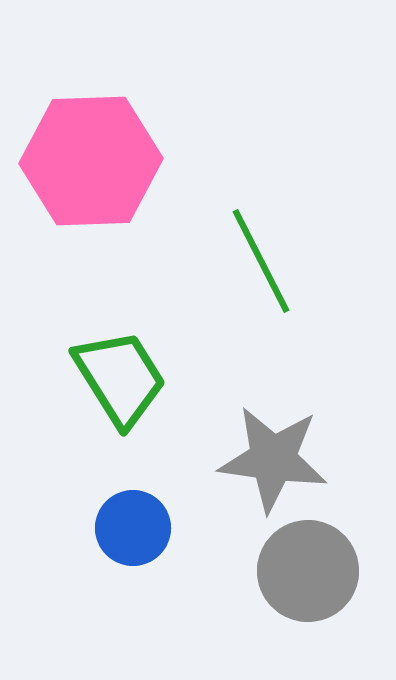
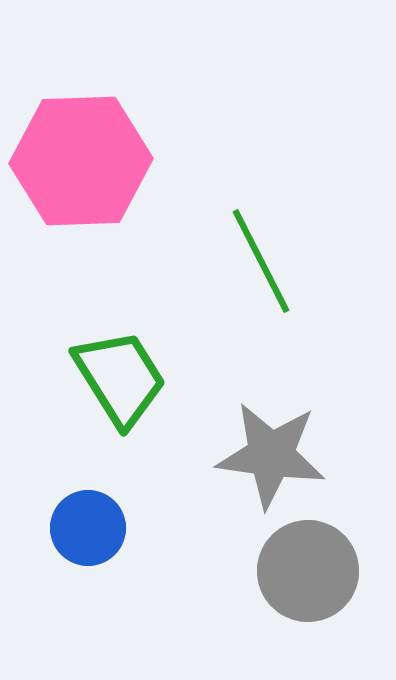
pink hexagon: moved 10 px left
gray star: moved 2 px left, 4 px up
blue circle: moved 45 px left
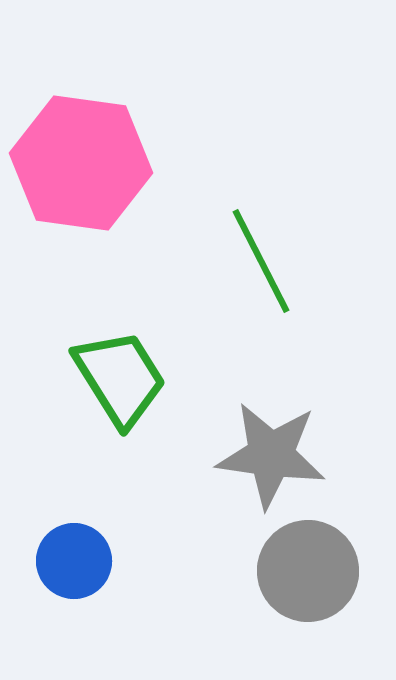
pink hexagon: moved 2 px down; rotated 10 degrees clockwise
blue circle: moved 14 px left, 33 px down
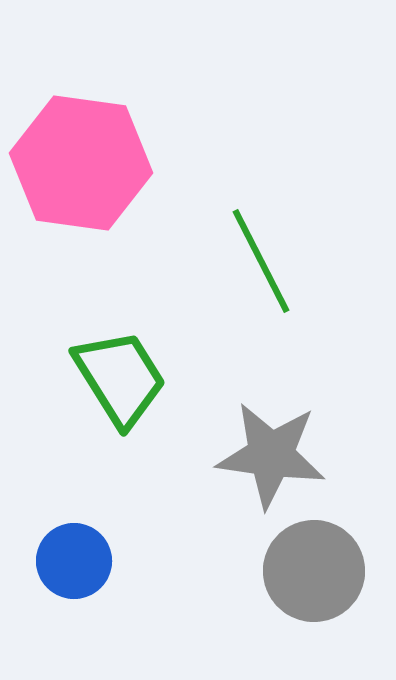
gray circle: moved 6 px right
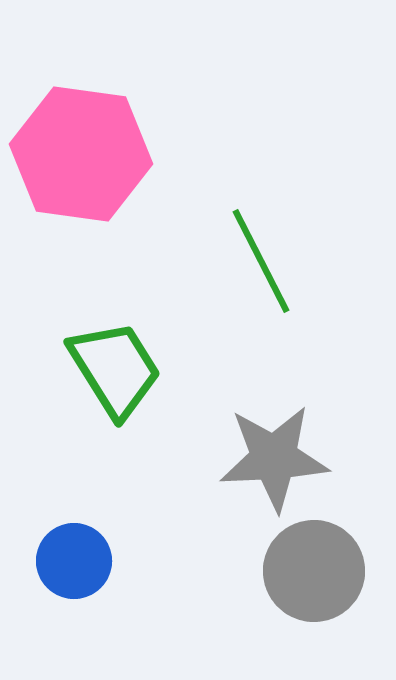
pink hexagon: moved 9 px up
green trapezoid: moved 5 px left, 9 px up
gray star: moved 3 px right, 3 px down; rotated 11 degrees counterclockwise
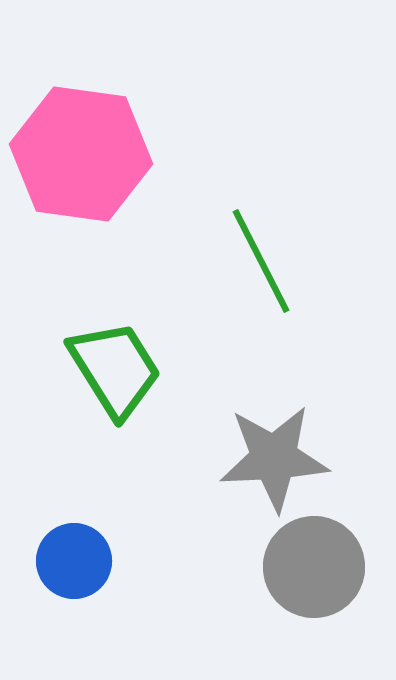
gray circle: moved 4 px up
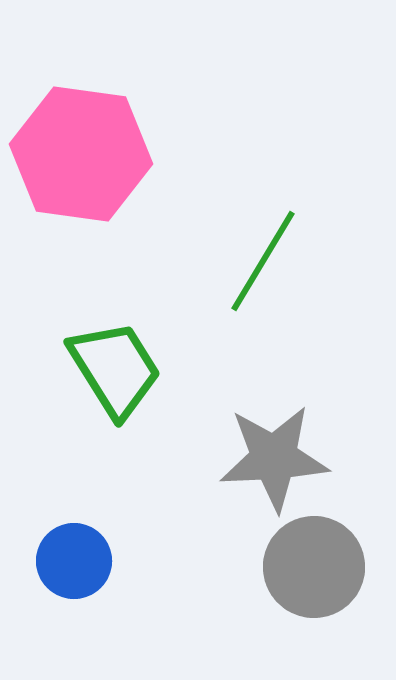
green line: moved 2 px right; rotated 58 degrees clockwise
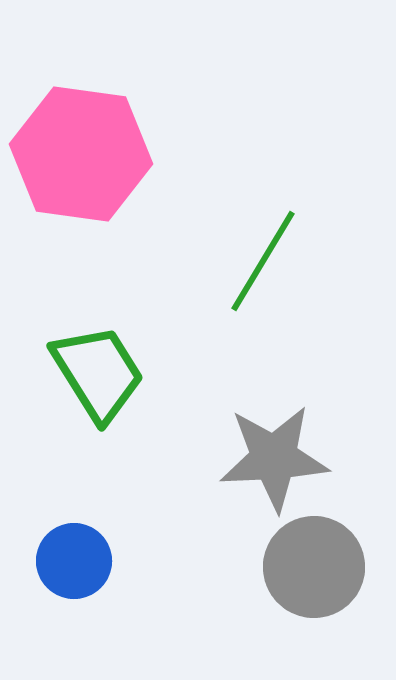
green trapezoid: moved 17 px left, 4 px down
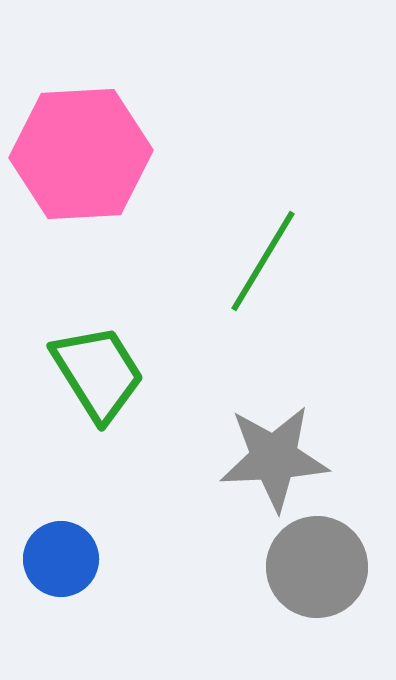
pink hexagon: rotated 11 degrees counterclockwise
blue circle: moved 13 px left, 2 px up
gray circle: moved 3 px right
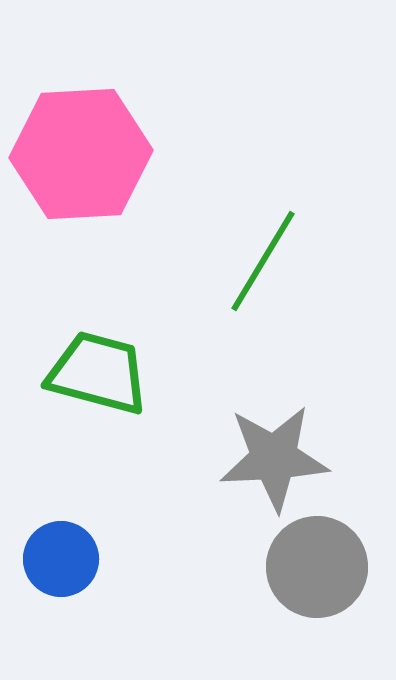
green trapezoid: rotated 43 degrees counterclockwise
